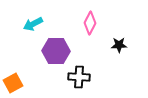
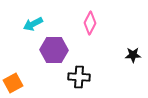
black star: moved 14 px right, 10 px down
purple hexagon: moved 2 px left, 1 px up
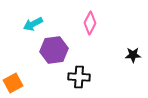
purple hexagon: rotated 8 degrees counterclockwise
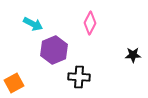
cyan arrow: rotated 126 degrees counterclockwise
purple hexagon: rotated 16 degrees counterclockwise
orange square: moved 1 px right
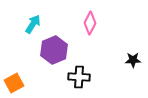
cyan arrow: rotated 84 degrees counterclockwise
black star: moved 5 px down
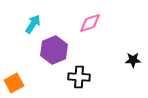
pink diamond: rotated 45 degrees clockwise
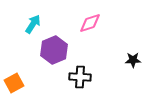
black cross: moved 1 px right
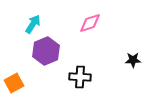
purple hexagon: moved 8 px left, 1 px down
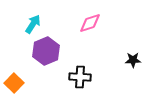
orange square: rotated 18 degrees counterclockwise
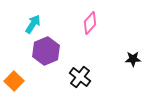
pink diamond: rotated 30 degrees counterclockwise
black star: moved 1 px up
black cross: rotated 35 degrees clockwise
orange square: moved 2 px up
